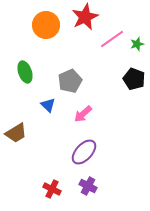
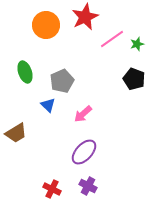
gray pentagon: moved 8 px left
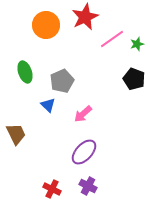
brown trapezoid: moved 1 px down; rotated 85 degrees counterclockwise
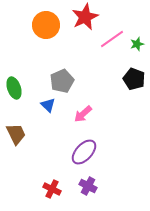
green ellipse: moved 11 px left, 16 px down
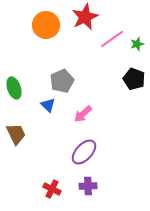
purple cross: rotated 30 degrees counterclockwise
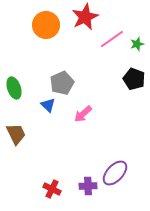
gray pentagon: moved 2 px down
purple ellipse: moved 31 px right, 21 px down
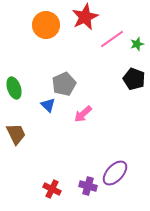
gray pentagon: moved 2 px right, 1 px down
purple cross: rotated 18 degrees clockwise
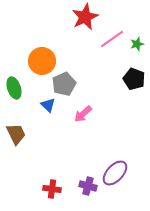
orange circle: moved 4 px left, 36 px down
red cross: rotated 18 degrees counterclockwise
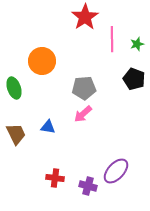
red star: rotated 8 degrees counterclockwise
pink line: rotated 55 degrees counterclockwise
gray pentagon: moved 20 px right, 4 px down; rotated 20 degrees clockwise
blue triangle: moved 22 px down; rotated 35 degrees counterclockwise
purple ellipse: moved 1 px right, 2 px up
red cross: moved 3 px right, 11 px up
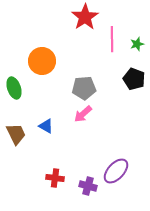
blue triangle: moved 2 px left, 1 px up; rotated 21 degrees clockwise
